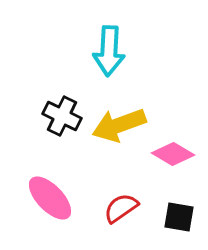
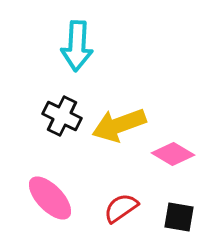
cyan arrow: moved 32 px left, 5 px up
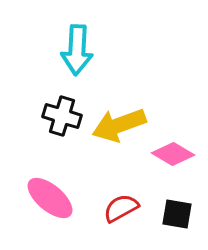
cyan arrow: moved 4 px down
black cross: rotated 9 degrees counterclockwise
pink ellipse: rotated 6 degrees counterclockwise
red semicircle: rotated 6 degrees clockwise
black square: moved 2 px left, 3 px up
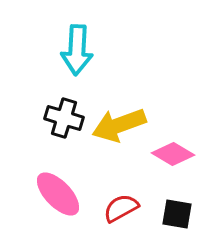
black cross: moved 2 px right, 2 px down
pink ellipse: moved 8 px right, 4 px up; rotated 6 degrees clockwise
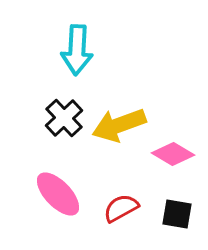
black cross: rotated 30 degrees clockwise
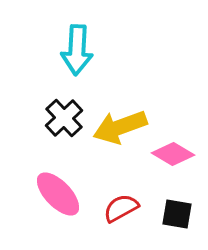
yellow arrow: moved 1 px right, 2 px down
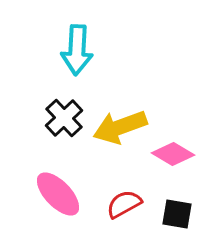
red semicircle: moved 3 px right, 4 px up
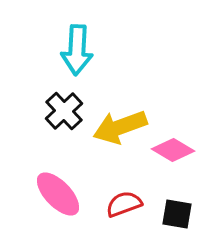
black cross: moved 7 px up
pink diamond: moved 4 px up
red semicircle: rotated 9 degrees clockwise
